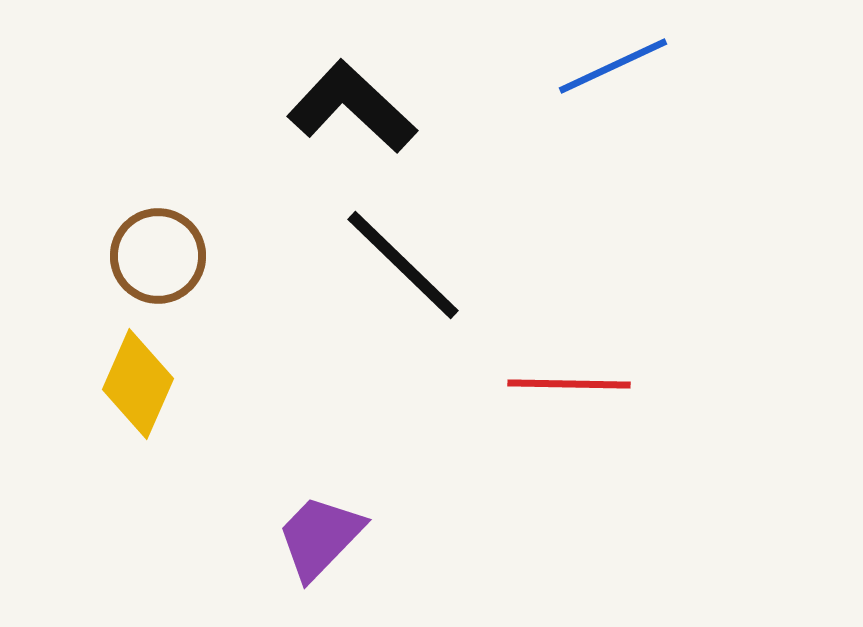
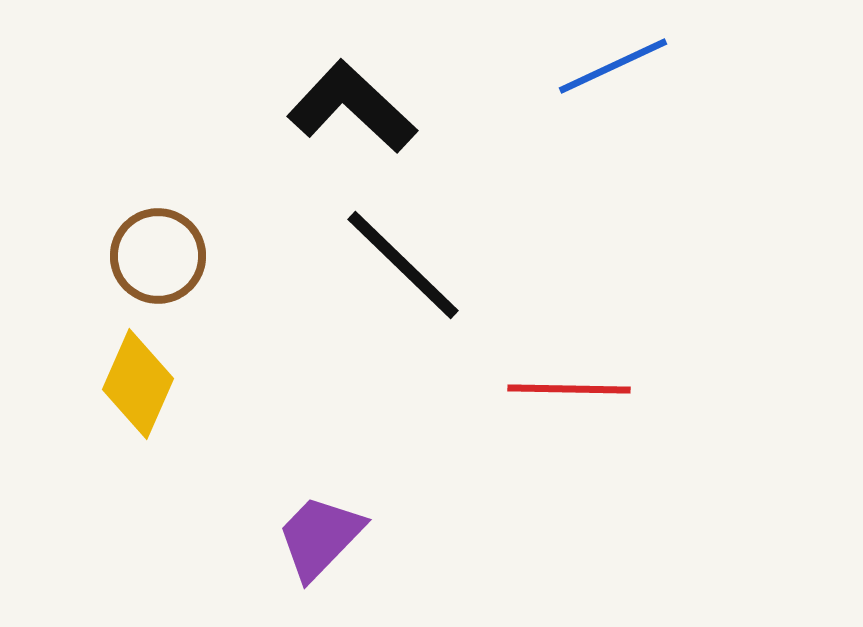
red line: moved 5 px down
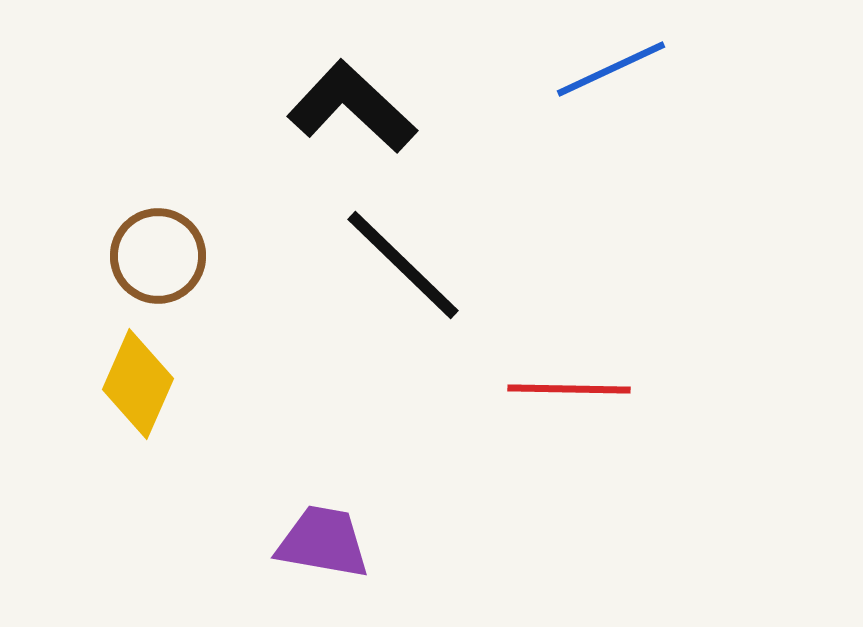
blue line: moved 2 px left, 3 px down
purple trapezoid: moved 3 px right, 5 px down; rotated 56 degrees clockwise
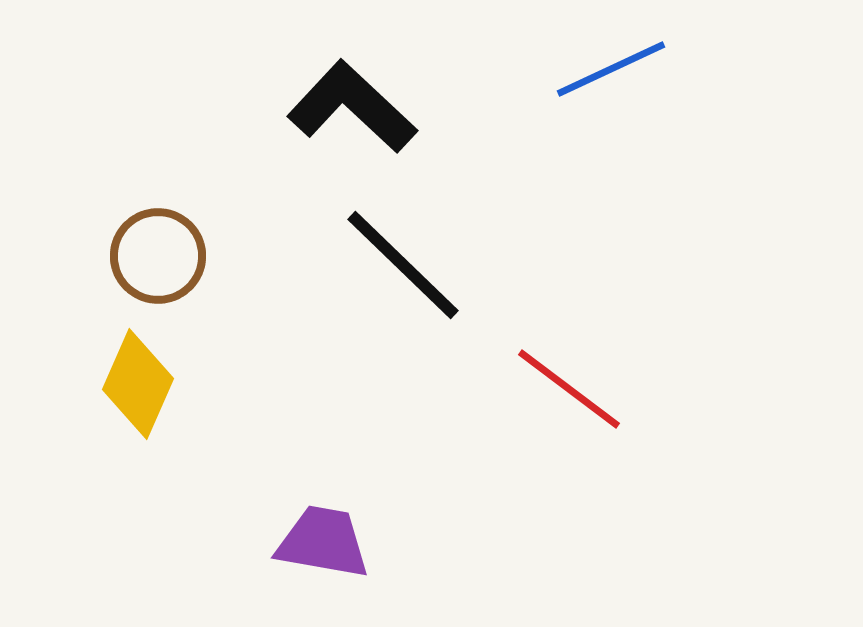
red line: rotated 36 degrees clockwise
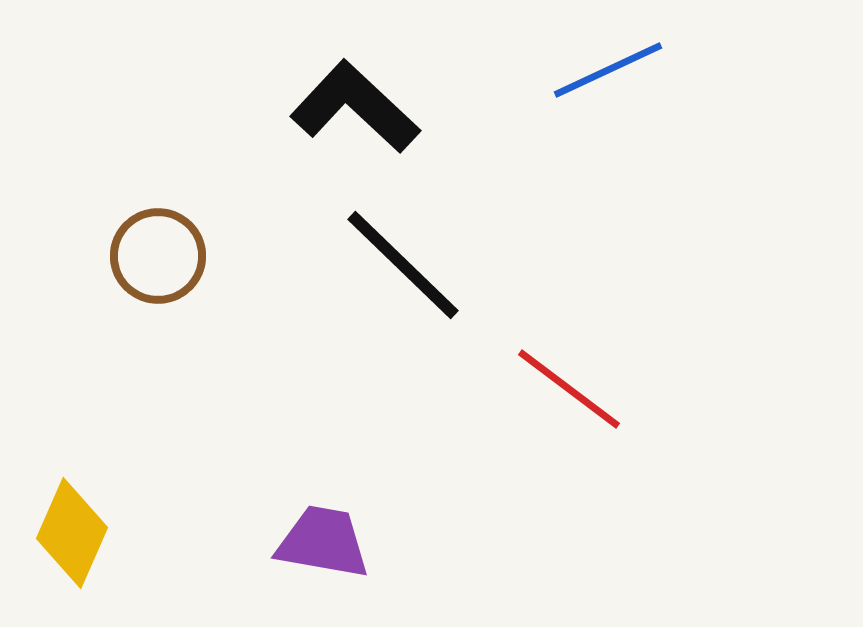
blue line: moved 3 px left, 1 px down
black L-shape: moved 3 px right
yellow diamond: moved 66 px left, 149 px down
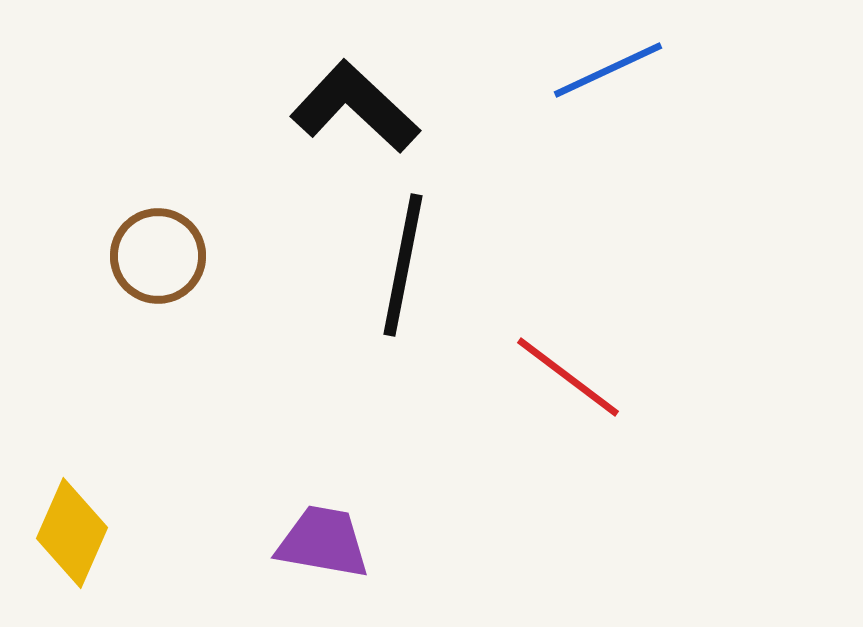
black line: rotated 57 degrees clockwise
red line: moved 1 px left, 12 px up
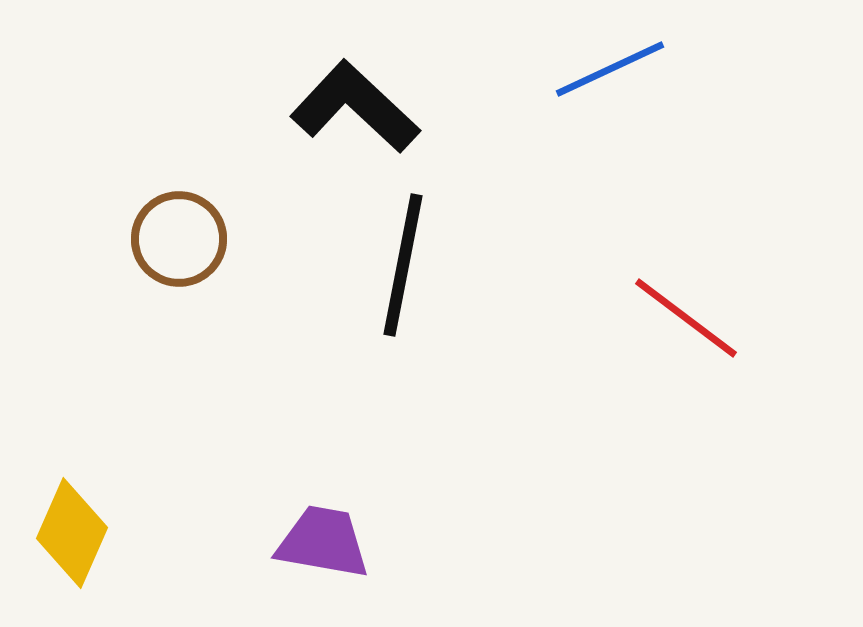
blue line: moved 2 px right, 1 px up
brown circle: moved 21 px right, 17 px up
red line: moved 118 px right, 59 px up
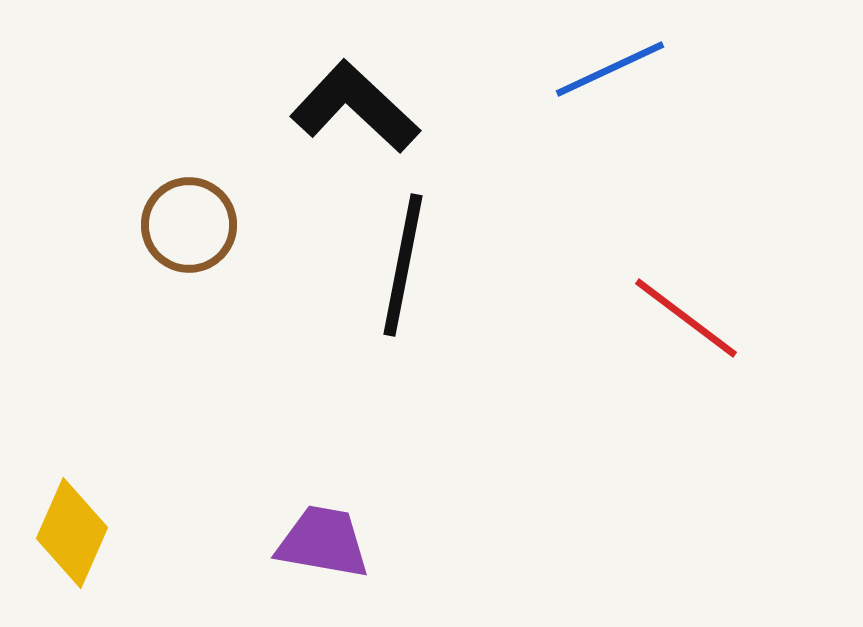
brown circle: moved 10 px right, 14 px up
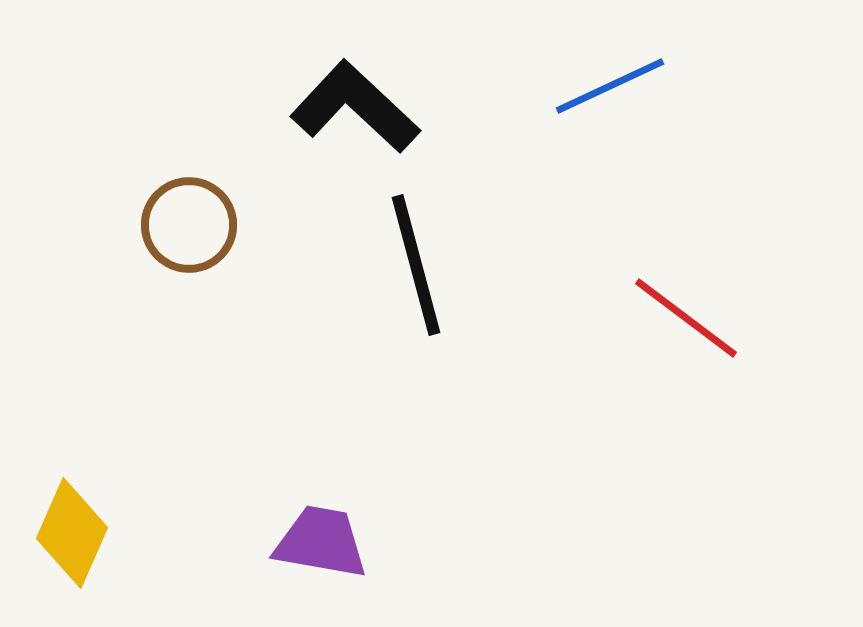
blue line: moved 17 px down
black line: moved 13 px right; rotated 26 degrees counterclockwise
purple trapezoid: moved 2 px left
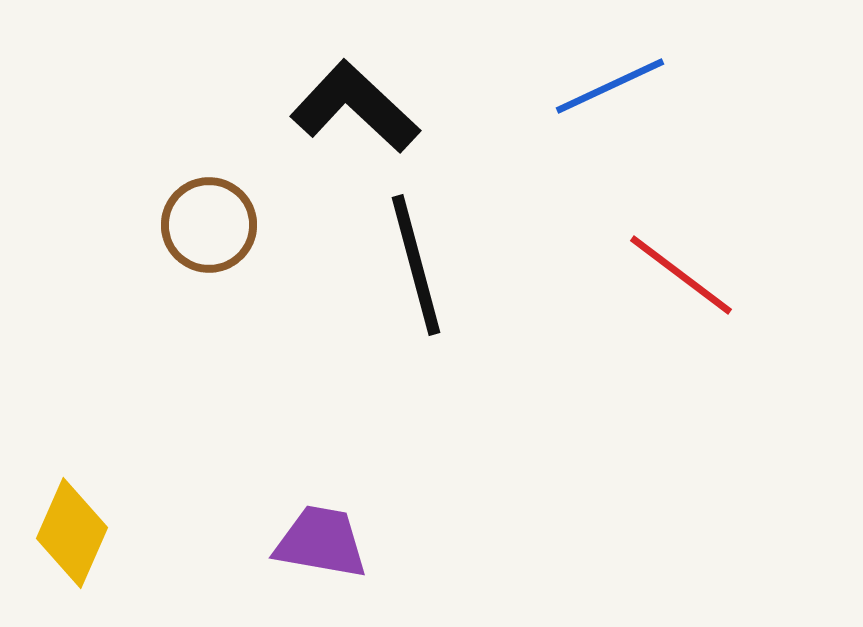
brown circle: moved 20 px right
red line: moved 5 px left, 43 px up
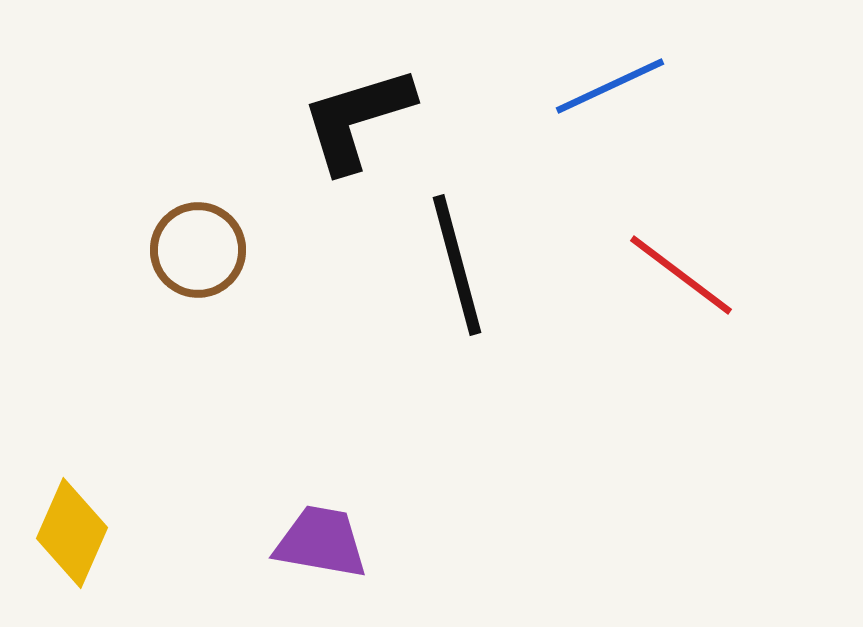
black L-shape: moved 2 px right, 12 px down; rotated 60 degrees counterclockwise
brown circle: moved 11 px left, 25 px down
black line: moved 41 px right
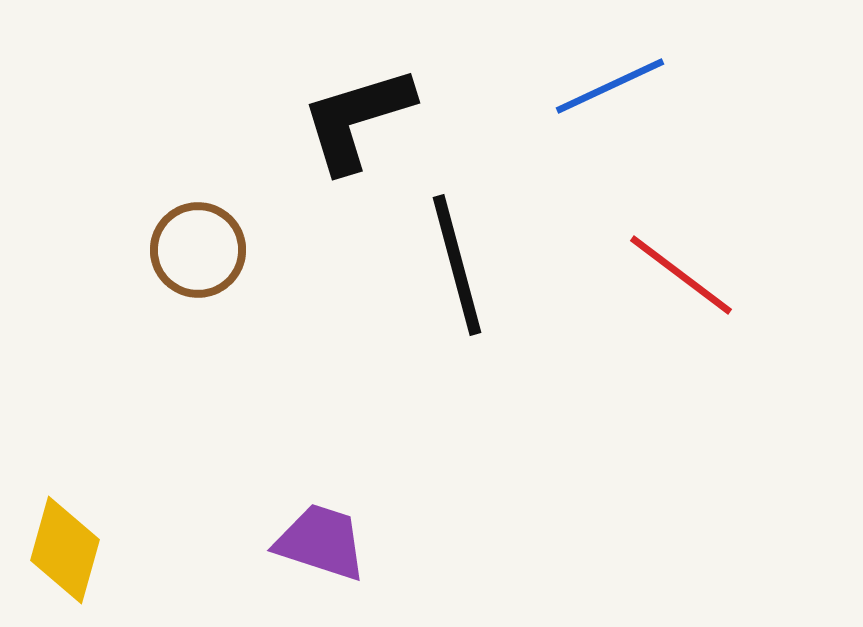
yellow diamond: moved 7 px left, 17 px down; rotated 8 degrees counterclockwise
purple trapezoid: rotated 8 degrees clockwise
